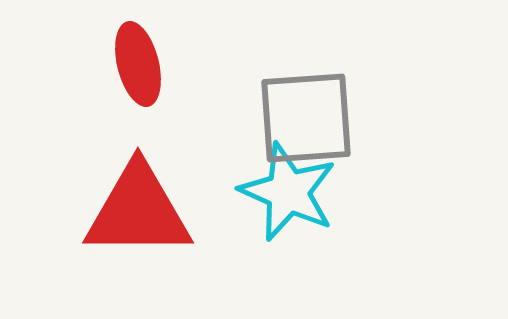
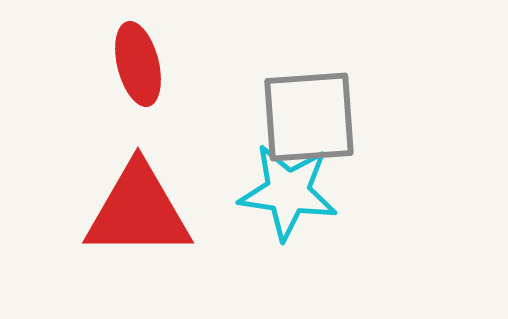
gray square: moved 3 px right, 1 px up
cyan star: rotated 16 degrees counterclockwise
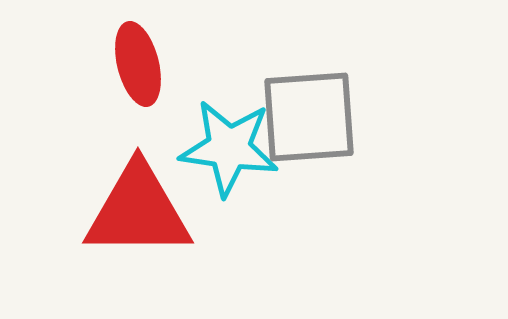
cyan star: moved 59 px left, 44 px up
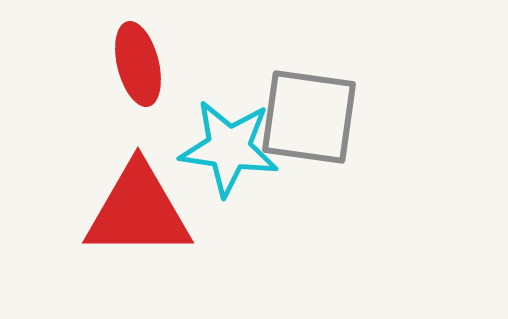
gray square: rotated 12 degrees clockwise
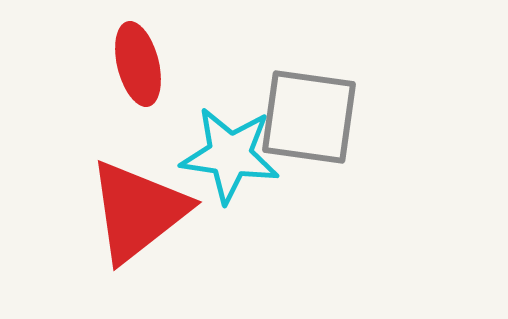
cyan star: moved 1 px right, 7 px down
red triangle: rotated 38 degrees counterclockwise
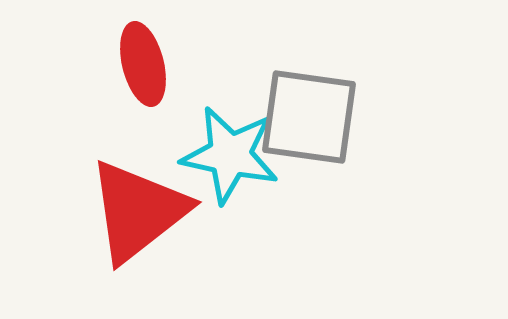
red ellipse: moved 5 px right
cyan star: rotated 4 degrees clockwise
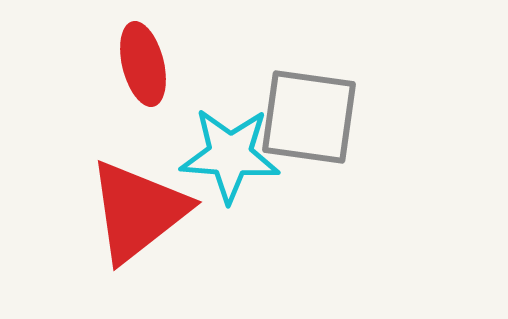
cyan star: rotated 8 degrees counterclockwise
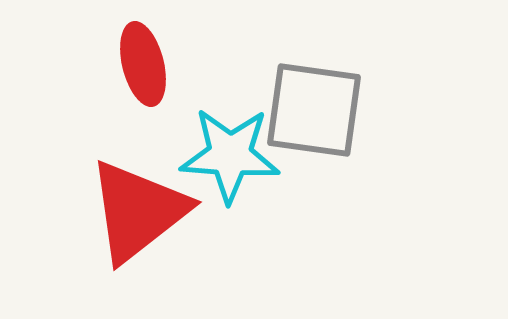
gray square: moved 5 px right, 7 px up
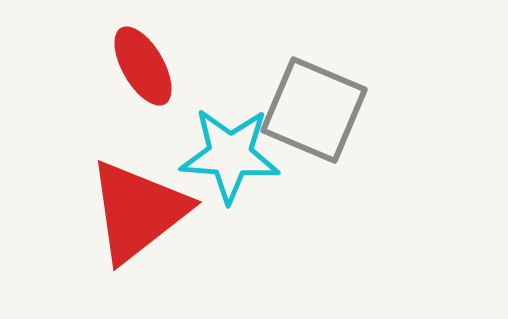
red ellipse: moved 2 px down; rotated 16 degrees counterclockwise
gray square: rotated 15 degrees clockwise
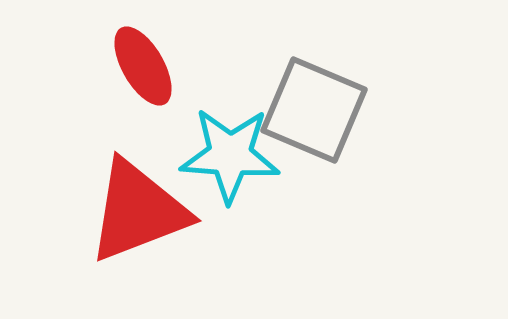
red triangle: rotated 17 degrees clockwise
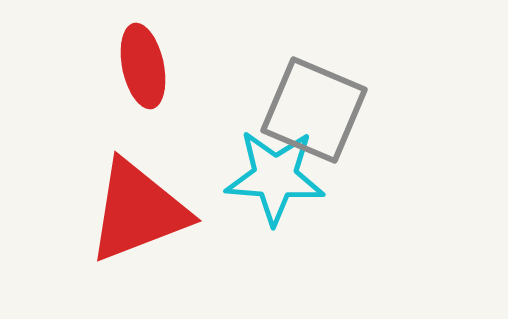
red ellipse: rotated 18 degrees clockwise
cyan star: moved 45 px right, 22 px down
